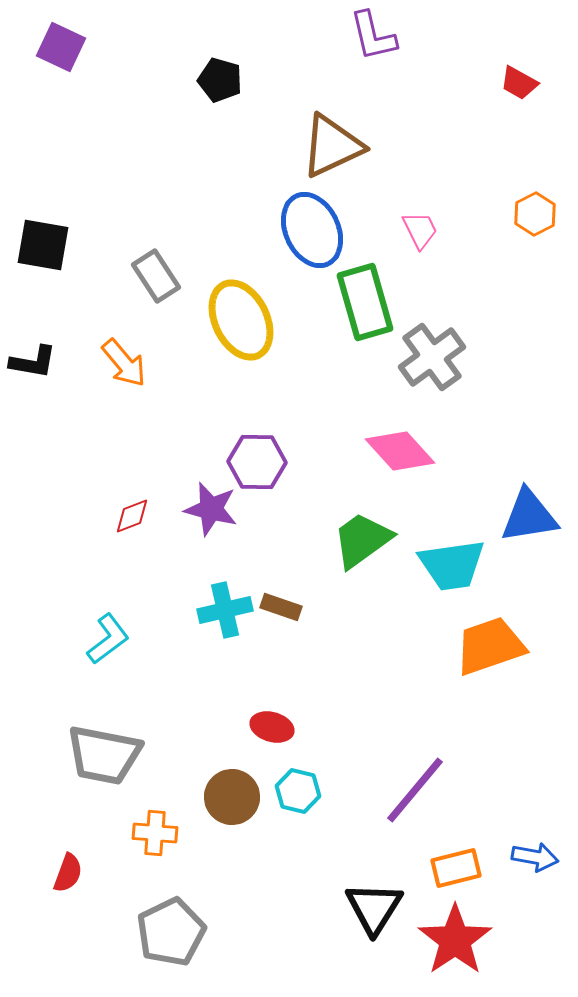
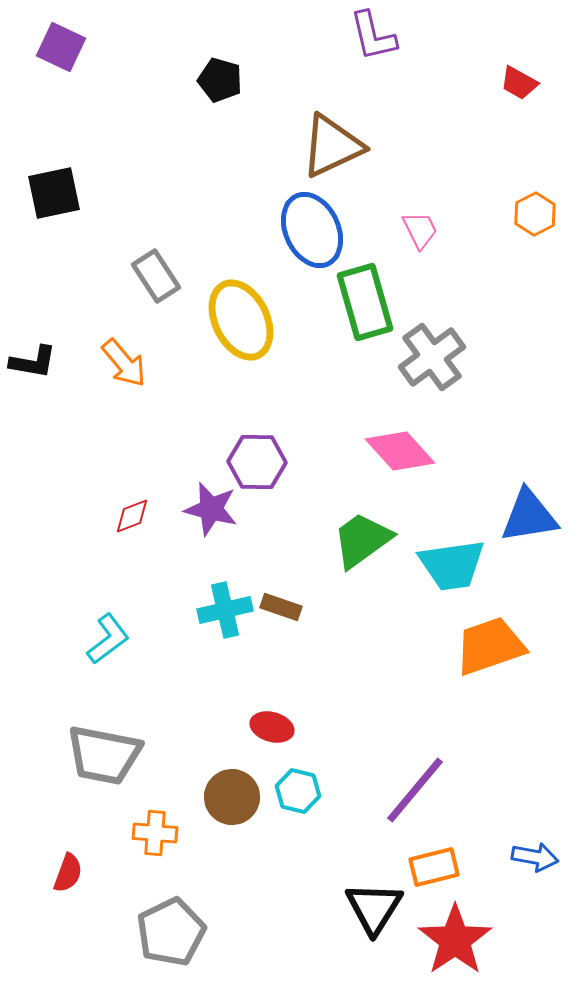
black square: moved 11 px right, 52 px up; rotated 22 degrees counterclockwise
orange rectangle: moved 22 px left, 1 px up
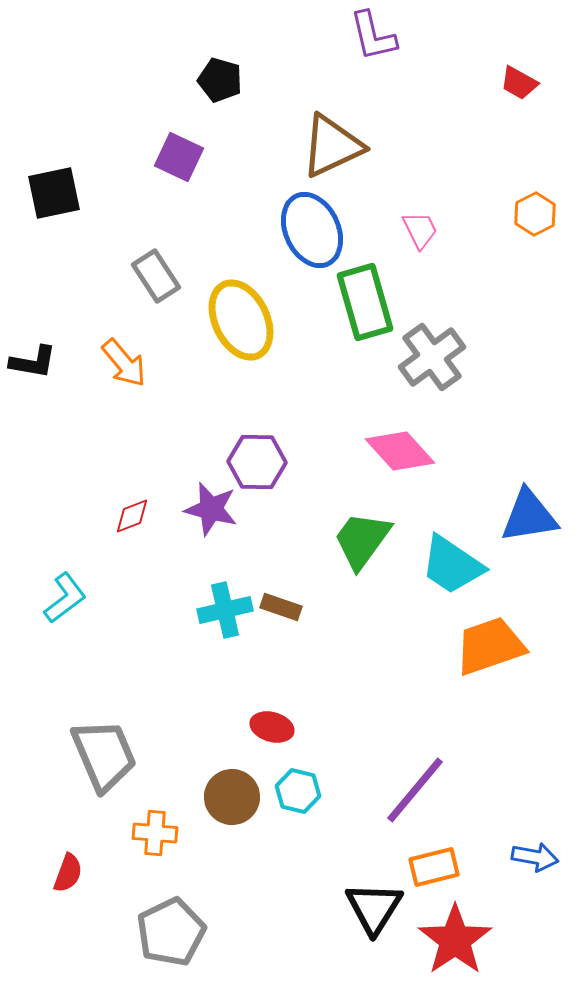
purple square: moved 118 px right, 110 px down
green trapezoid: rotated 18 degrees counterclockwise
cyan trapezoid: rotated 42 degrees clockwise
cyan L-shape: moved 43 px left, 41 px up
gray trapezoid: rotated 124 degrees counterclockwise
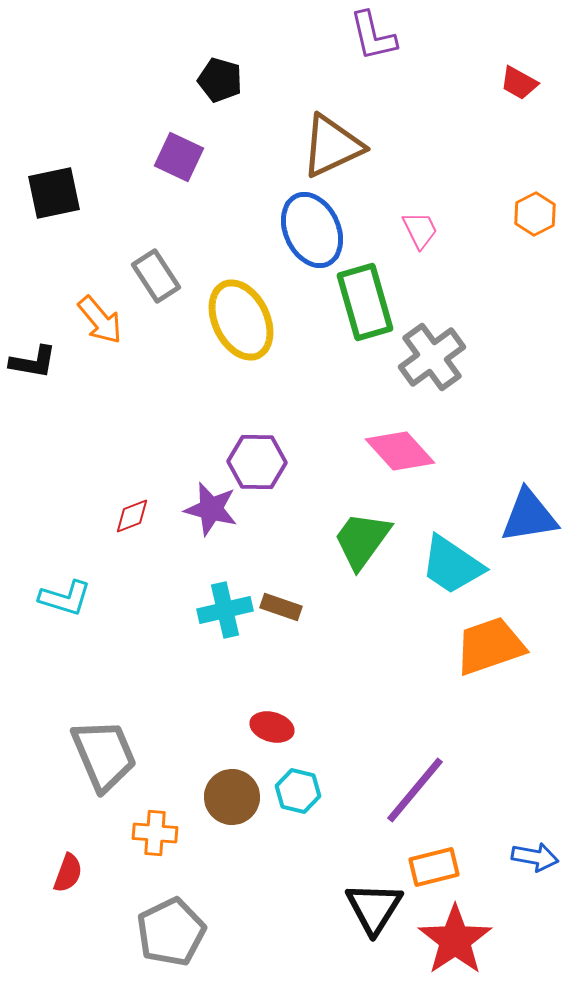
orange arrow: moved 24 px left, 43 px up
cyan L-shape: rotated 54 degrees clockwise
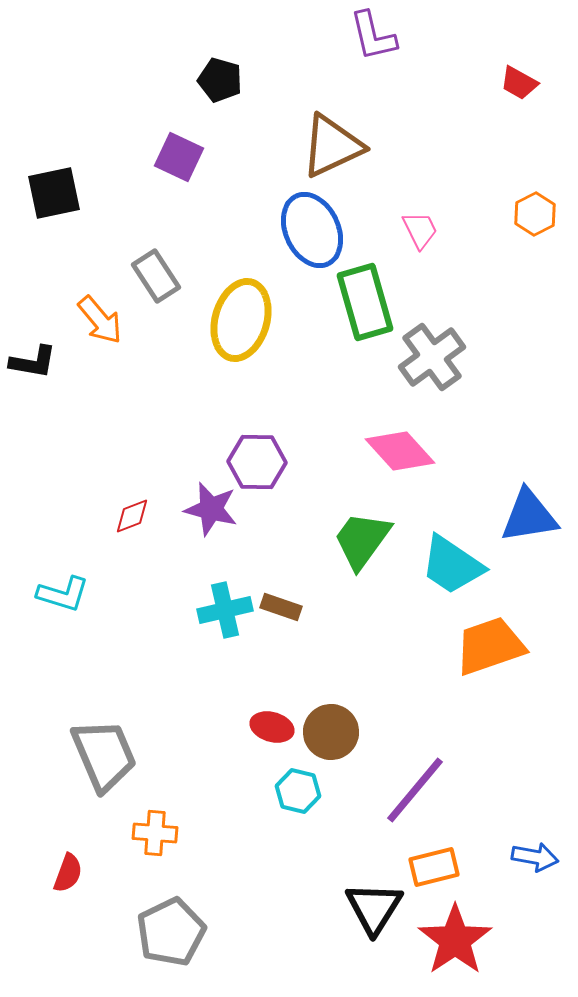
yellow ellipse: rotated 42 degrees clockwise
cyan L-shape: moved 2 px left, 4 px up
brown circle: moved 99 px right, 65 px up
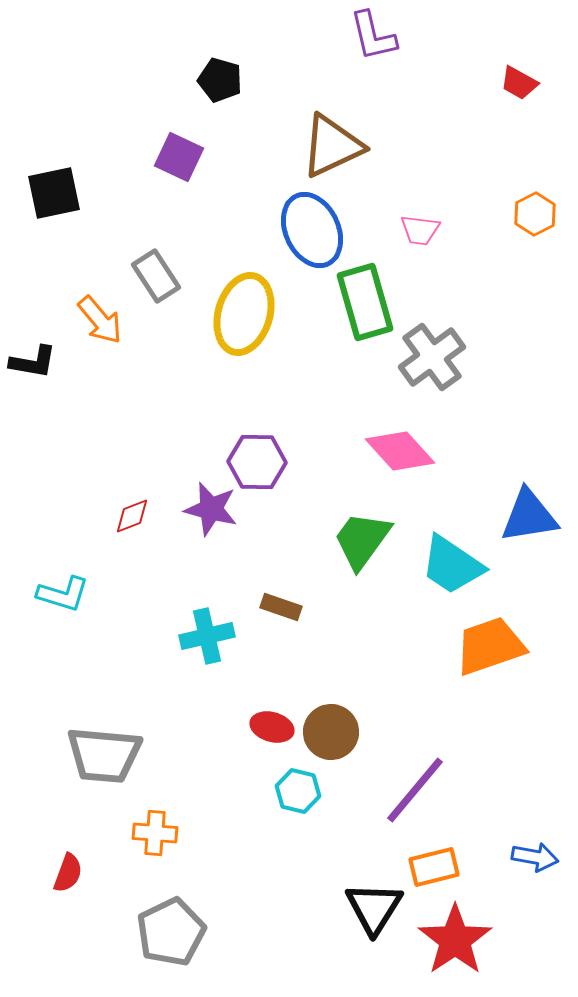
pink trapezoid: rotated 123 degrees clockwise
yellow ellipse: moved 3 px right, 6 px up
cyan cross: moved 18 px left, 26 px down
gray trapezoid: rotated 118 degrees clockwise
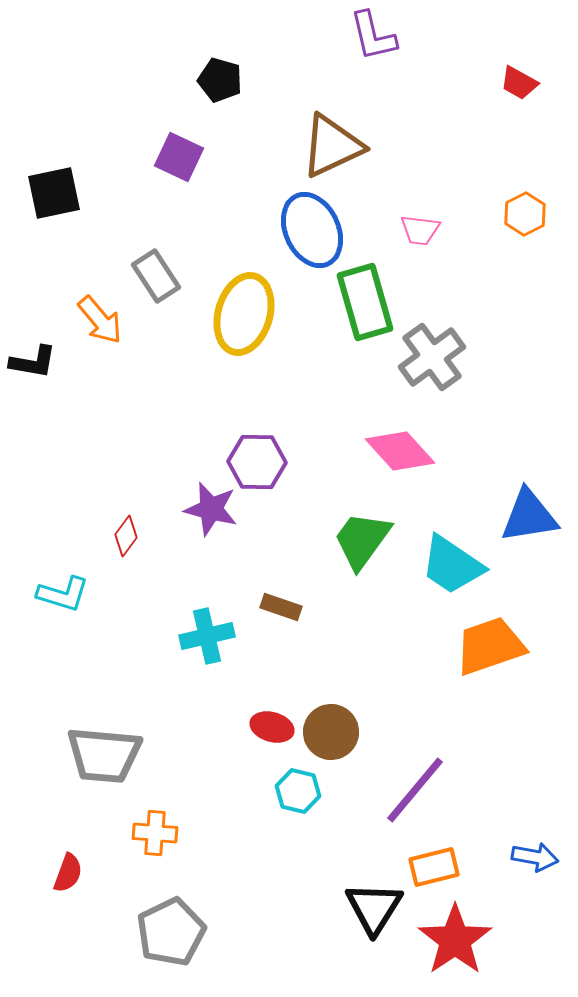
orange hexagon: moved 10 px left
red diamond: moved 6 px left, 20 px down; rotated 33 degrees counterclockwise
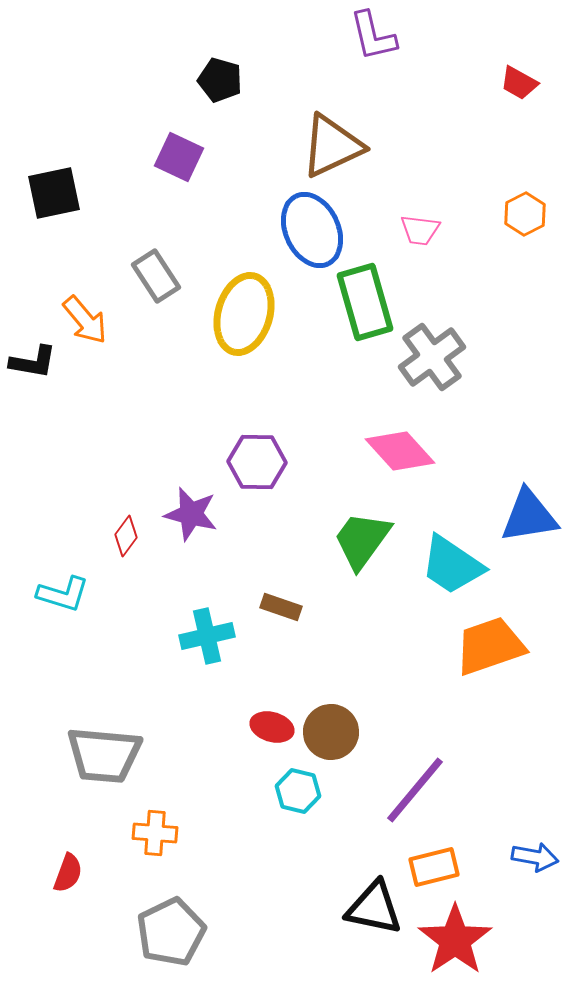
orange arrow: moved 15 px left
purple star: moved 20 px left, 5 px down
black triangle: rotated 50 degrees counterclockwise
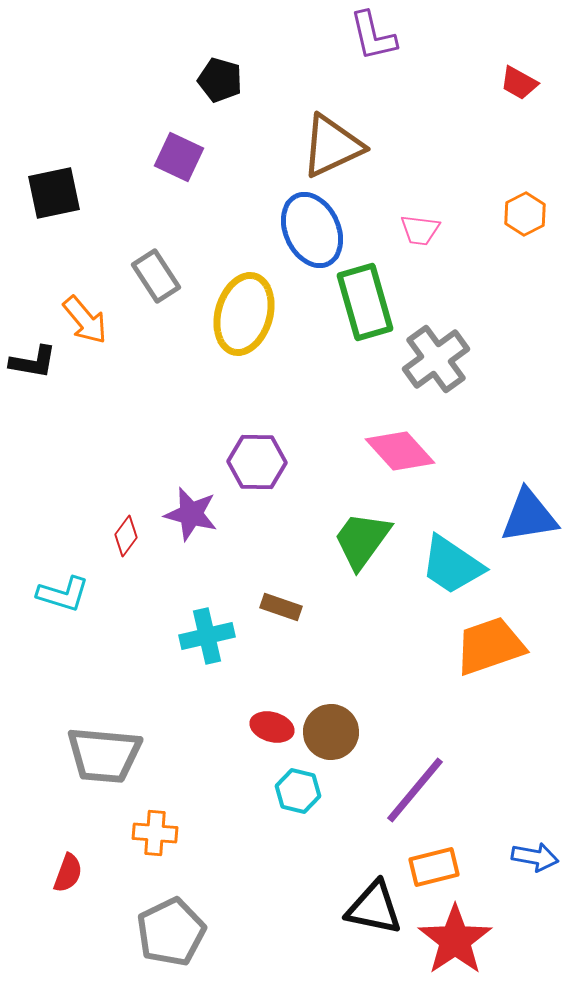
gray cross: moved 4 px right, 2 px down
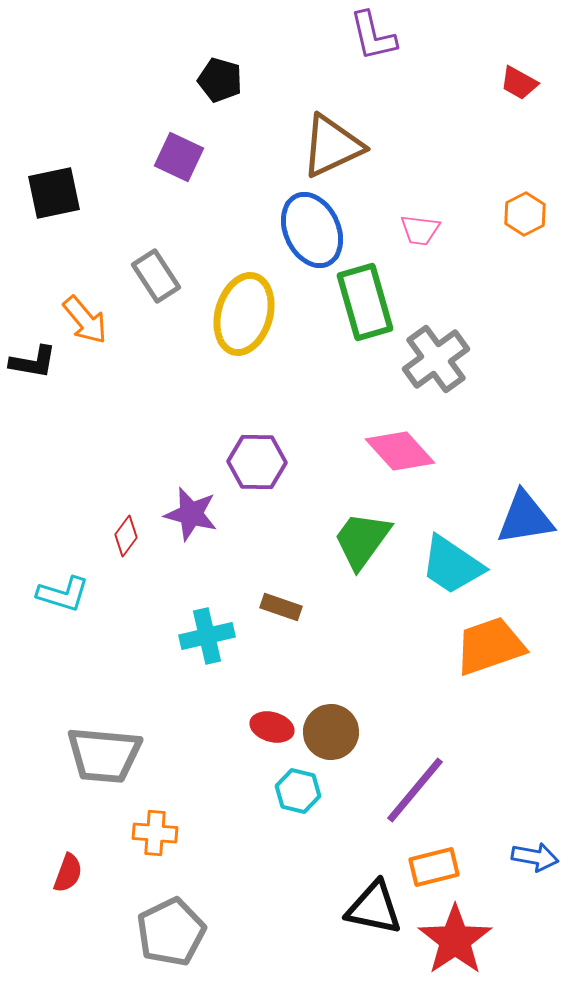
blue triangle: moved 4 px left, 2 px down
